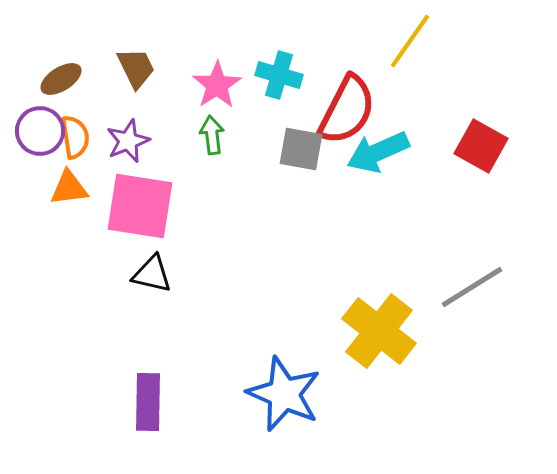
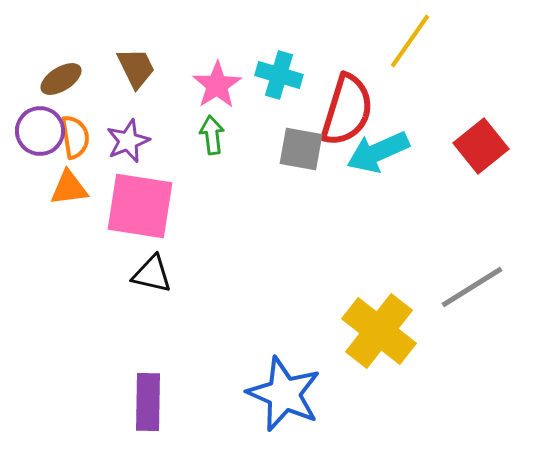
red semicircle: rotated 10 degrees counterclockwise
red square: rotated 22 degrees clockwise
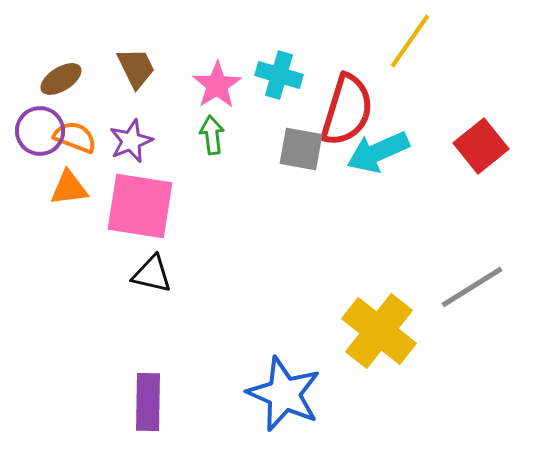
orange semicircle: rotated 60 degrees counterclockwise
purple star: moved 3 px right
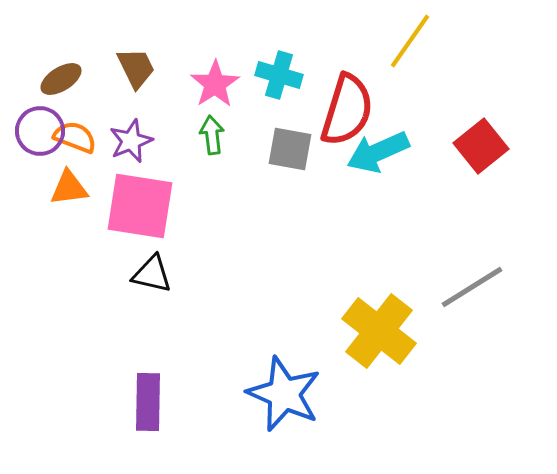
pink star: moved 2 px left, 1 px up
gray square: moved 11 px left
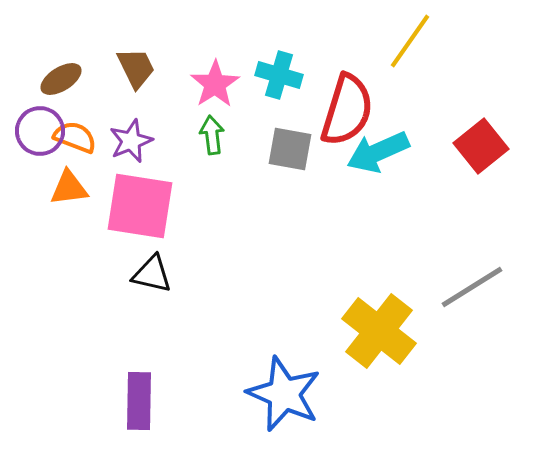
purple rectangle: moved 9 px left, 1 px up
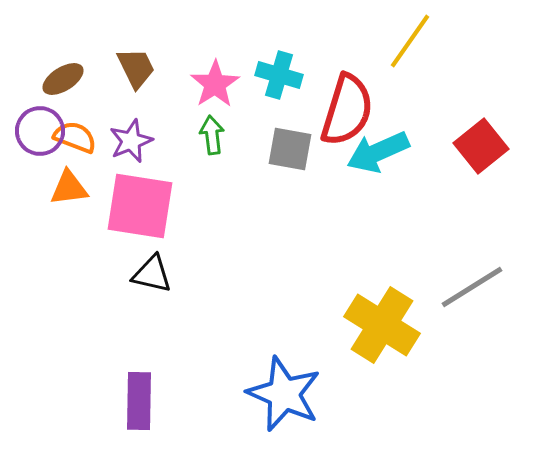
brown ellipse: moved 2 px right
yellow cross: moved 3 px right, 6 px up; rotated 6 degrees counterclockwise
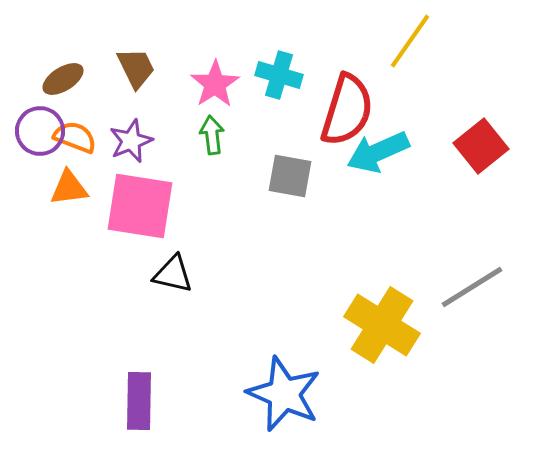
gray square: moved 27 px down
black triangle: moved 21 px right
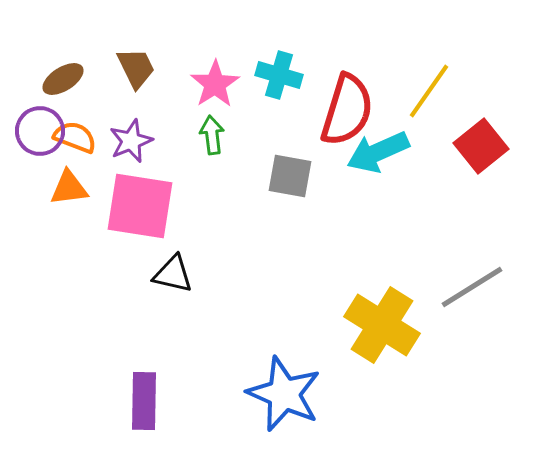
yellow line: moved 19 px right, 50 px down
purple rectangle: moved 5 px right
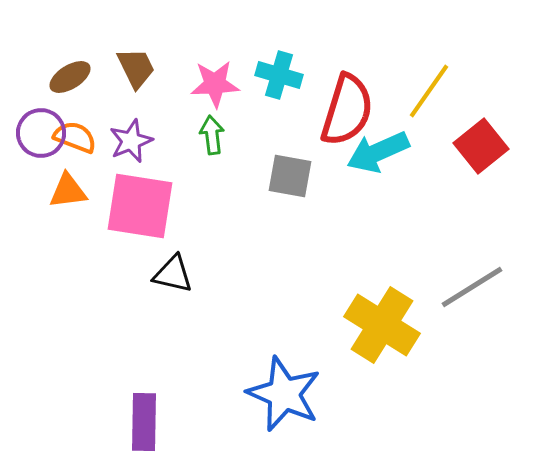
brown ellipse: moved 7 px right, 2 px up
pink star: rotated 30 degrees clockwise
purple circle: moved 1 px right, 2 px down
orange triangle: moved 1 px left, 3 px down
purple rectangle: moved 21 px down
